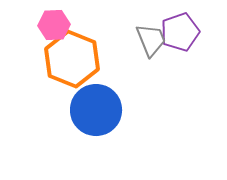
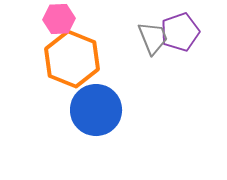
pink hexagon: moved 5 px right, 6 px up
gray trapezoid: moved 2 px right, 2 px up
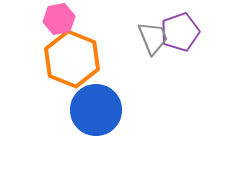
pink hexagon: rotated 8 degrees counterclockwise
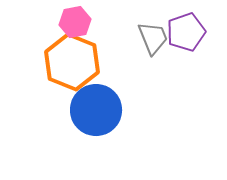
pink hexagon: moved 16 px right, 3 px down
purple pentagon: moved 6 px right
orange hexagon: moved 3 px down
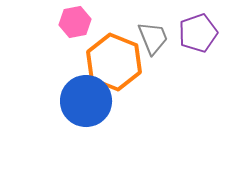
purple pentagon: moved 12 px right, 1 px down
orange hexagon: moved 42 px right
blue circle: moved 10 px left, 9 px up
